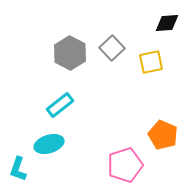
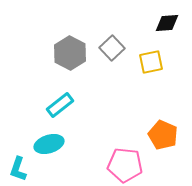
pink pentagon: rotated 24 degrees clockwise
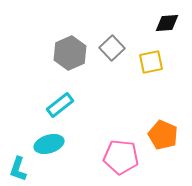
gray hexagon: rotated 8 degrees clockwise
pink pentagon: moved 4 px left, 8 px up
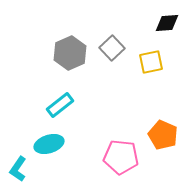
cyan L-shape: rotated 15 degrees clockwise
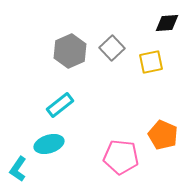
gray hexagon: moved 2 px up
